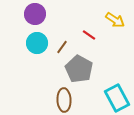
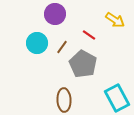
purple circle: moved 20 px right
gray pentagon: moved 4 px right, 5 px up
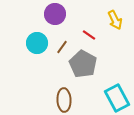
yellow arrow: rotated 30 degrees clockwise
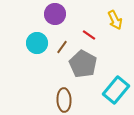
cyan rectangle: moved 1 px left, 8 px up; rotated 68 degrees clockwise
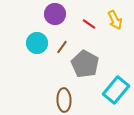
red line: moved 11 px up
gray pentagon: moved 2 px right
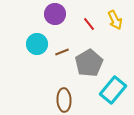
red line: rotated 16 degrees clockwise
cyan circle: moved 1 px down
brown line: moved 5 px down; rotated 32 degrees clockwise
gray pentagon: moved 4 px right, 1 px up; rotated 12 degrees clockwise
cyan rectangle: moved 3 px left
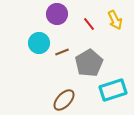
purple circle: moved 2 px right
cyan circle: moved 2 px right, 1 px up
cyan rectangle: rotated 32 degrees clockwise
brown ellipse: rotated 45 degrees clockwise
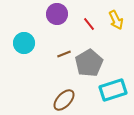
yellow arrow: moved 1 px right
cyan circle: moved 15 px left
brown line: moved 2 px right, 2 px down
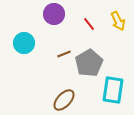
purple circle: moved 3 px left
yellow arrow: moved 2 px right, 1 px down
cyan rectangle: rotated 64 degrees counterclockwise
